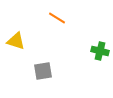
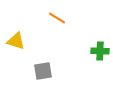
green cross: rotated 12 degrees counterclockwise
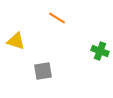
green cross: rotated 18 degrees clockwise
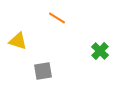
yellow triangle: moved 2 px right
green cross: rotated 24 degrees clockwise
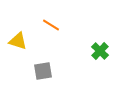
orange line: moved 6 px left, 7 px down
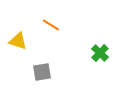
green cross: moved 2 px down
gray square: moved 1 px left, 1 px down
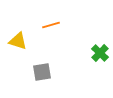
orange line: rotated 48 degrees counterclockwise
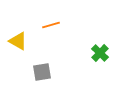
yellow triangle: rotated 12 degrees clockwise
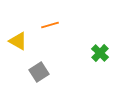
orange line: moved 1 px left
gray square: moved 3 px left; rotated 24 degrees counterclockwise
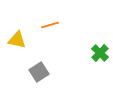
yellow triangle: moved 1 px left, 1 px up; rotated 18 degrees counterclockwise
